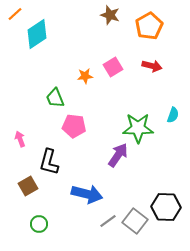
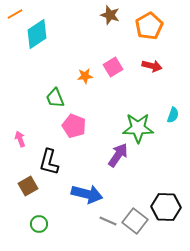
orange line: rotated 14 degrees clockwise
pink pentagon: rotated 15 degrees clockwise
gray line: rotated 60 degrees clockwise
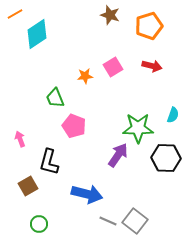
orange pentagon: rotated 12 degrees clockwise
black hexagon: moved 49 px up
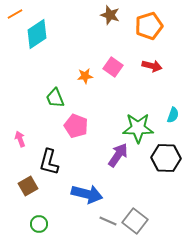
pink square: rotated 24 degrees counterclockwise
pink pentagon: moved 2 px right
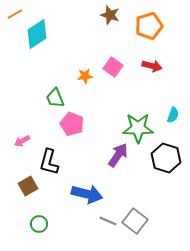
pink pentagon: moved 4 px left, 2 px up
pink arrow: moved 2 px right, 2 px down; rotated 98 degrees counterclockwise
black hexagon: rotated 16 degrees clockwise
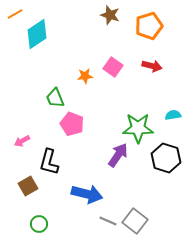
cyan semicircle: rotated 119 degrees counterclockwise
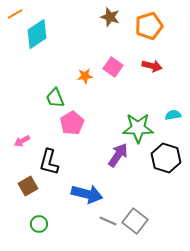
brown star: moved 2 px down
pink pentagon: moved 1 px up; rotated 20 degrees clockwise
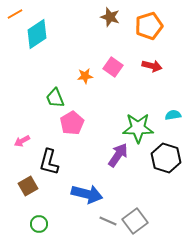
gray square: rotated 15 degrees clockwise
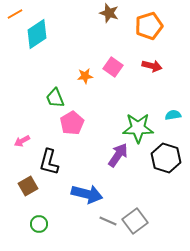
brown star: moved 1 px left, 4 px up
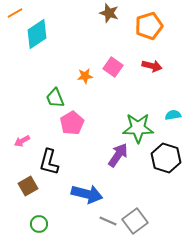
orange line: moved 1 px up
